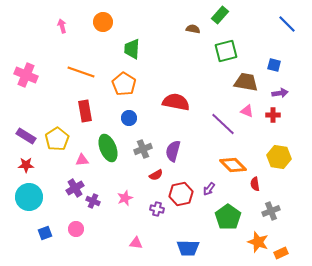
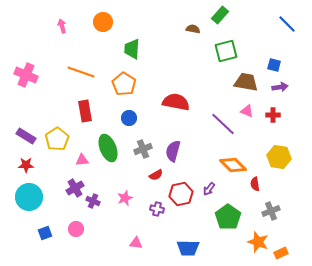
purple arrow at (280, 93): moved 6 px up
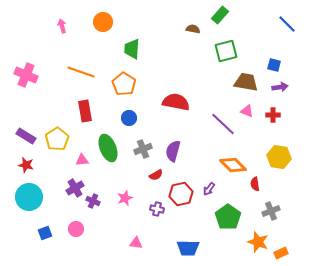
red star at (26, 165): rotated 14 degrees clockwise
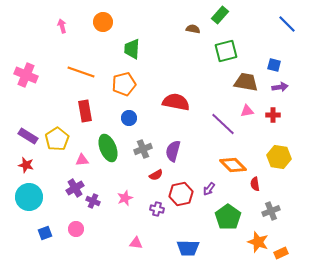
orange pentagon at (124, 84): rotated 25 degrees clockwise
pink triangle at (247, 111): rotated 32 degrees counterclockwise
purple rectangle at (26, 136): moved 2 px right
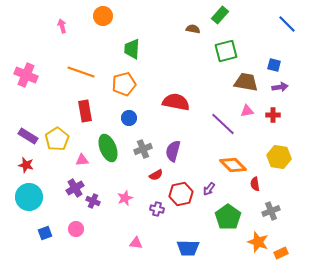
orange circle at (103, 22): moved 6 px up
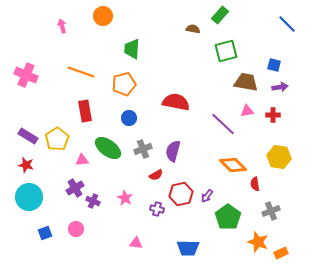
green ellipse at (108, 148): rotated 32 degrees counterclockwise
purple arrow at (209, 189): moved 2 px left, 7 px down
pink star at (125, 198): rotated 21 degrees counterclockwise
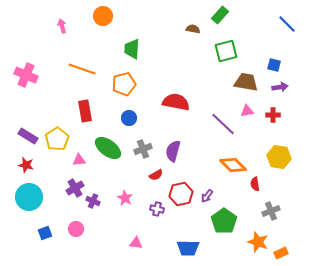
orange line at (81, 72): moved 1 px right, 3 px up
pink triangle at (82, 160): moved 3 px left
green pentagon at (228, 217): moved 4 px left, 4 px down
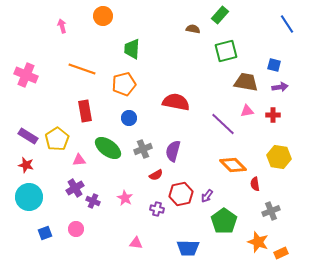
blue line at (287, 24): rotated 12 degrees clockwise
